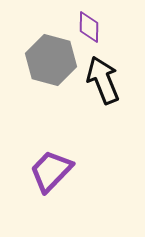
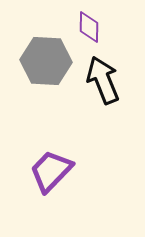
gray hexagon: moved 5 px left, 1 px down; rotated 12 degrees counterclockwise
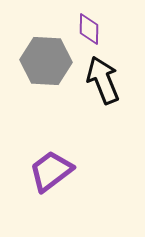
purple diamond: moved 2 px down
purple trapezoid: rotated 9 degrees clockwise
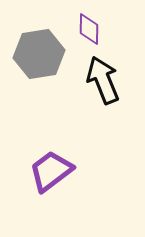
gray hexagon: moved 7 px left, 7 px up; rotated 12 degrees counterclockwise
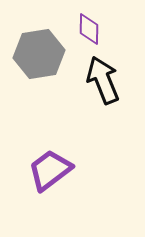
purple trapezoid: moved 1 px left, 1 px up
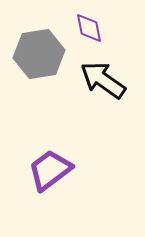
purple diamond: moved 1 px up; rotated 12 degrees counterclockwise
black arrow: rotated 33 degrees counterclockwise
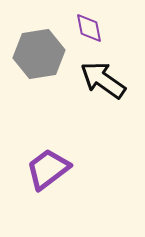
purple trapezoid: moved 2 px left, 1 px up
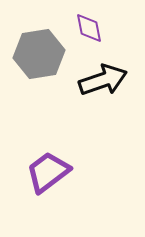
black arrow: rotated 126 degrees clockwise
purple trapezoid: moved 3 px down
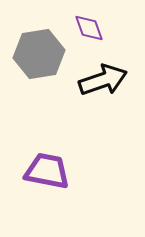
purple diamond: rotated 8 degrees counterclockwise
purple trapezoid: moved 1 px left, 1 px up; rotated 48 degrees clockwise
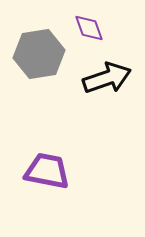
black arrow: moved 4 px right, 2 px up
